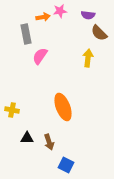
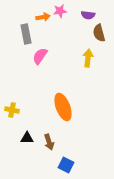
brown semicircle: rotated 30 degrees clockwise
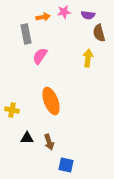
pink star: moved 4 px right, 1 px down
orange ellipse: moved 12 px left, 6 px up
blue square: rotated 14 degrees counterclockwise
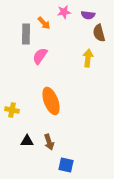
orange arrow: moved 1 px right, 6 px down; rotated 56 degrees clockwise
gray rectangle: rotated 12 degrees clockwise
black triangle: moved 3 px down
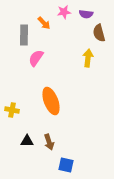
purple semicircle: moved 2 px left, 1 px up
gray rectangle: moved 2 px left, 1 px down
pink semicircle: moved 4 px left, 2 px down
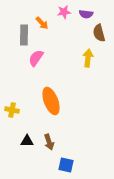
orange arrow: moved 2 px left
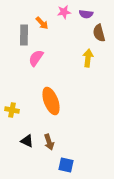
black triangle: rotated 24 degrees clockwise
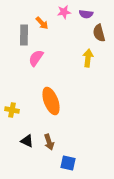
blue square: moved 2 px right, 2 px up
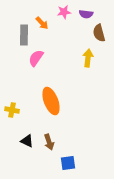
blue square: rotated 21 degrees counterclockwise
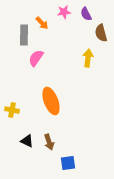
purple semicircle: rotated 56 degrees clockwise
brown semicircle: moved 2 px right
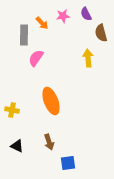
pink star: moved 1 px left, 4 px down
yellow arrow: rotated 12 degrees counterclockwise
black triangle: moved 10 px left, 5 px down
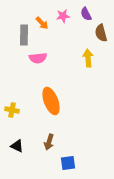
pink semicircle: moved 2 px right; rotated 132 degrees counterclockwise
brown arrow: rotated 35 degrees clockwise
